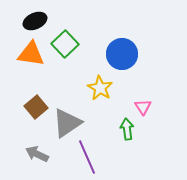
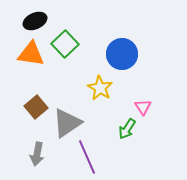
green arrow: rotated 140 degrees counterclockwise
gray arrow: rotated 105 degrees counterclockwise
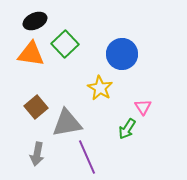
gray triangle: rotated 24 degrees clockwise
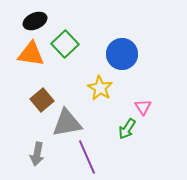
brown square: moved 6 px right, 7 px up
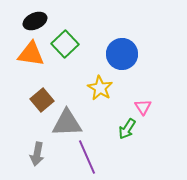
gray triangle: rotated 8 degrees clockwise
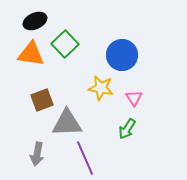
blue circle: moved 1 px down
yellow star: moved 1 px right; rotated 20 degrees counterclockwise
brown square: rotated 20 degrees clockwise
pink triangle: moved 9 px left, 9 px up
purple line: moved 2 px left, 1 px down
